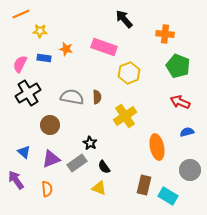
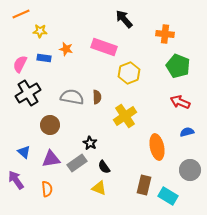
purple triangle: rotated 12 degrees clockwise
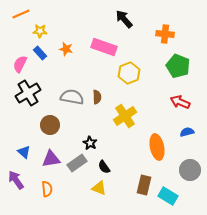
blue rectangle: moved 4 px left, 5 px up; rotated 40 degrees clockwise
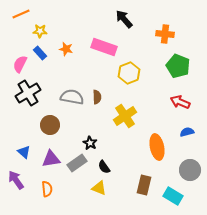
cyan rectangle: moved 5 px right
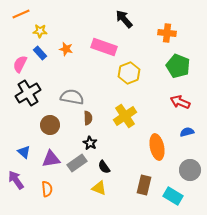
orange cross: moved 2 px right, 1 px up
brown semicircle: moved 9 px left, 21 px down
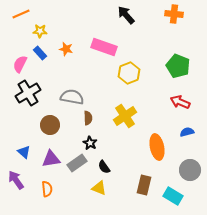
black arrow: moved 2 px right, 4 px up
orange cross: moved 7 px right, 19 px up
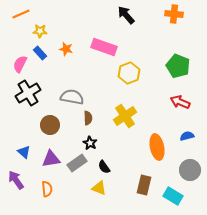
blue semicircle: moved 4 px down
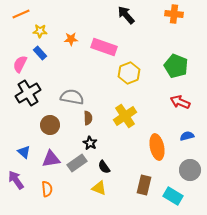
orange star: moved 5 px right, 10 px up; rotated 16 degrees counterclockwise
green pentagon: moved 2 px left
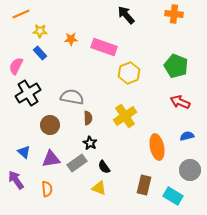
pink semicircle: moved 4 px left, 2 px down
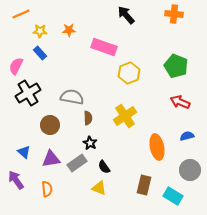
orange star: moved 2 px left, 9 px up
